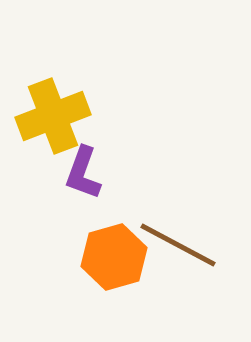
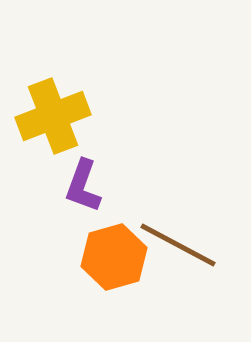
purple L-shape: moved 13 px down
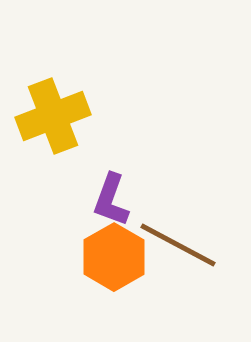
purple L-shape: moved 28 px right, 14 px down
orange hexagon: rotated 14 degrees counterclockwise
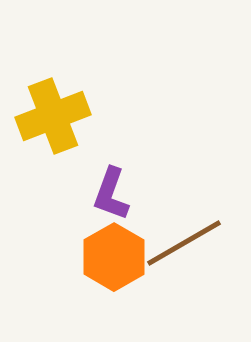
purple L-shape: moved 6 px up
brown line: moved 6 px right, 2 px up; rotated 58 degrees counterclockwise
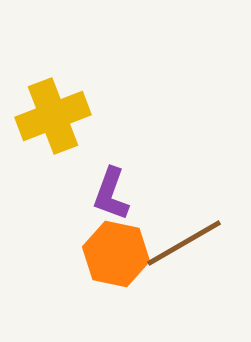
orange hexagon: moved 2 px right, 3 px up; rotated 18 degrees counterclockwise
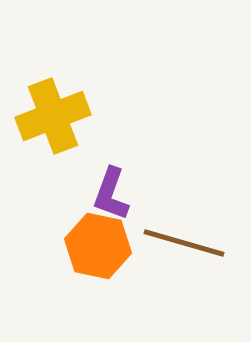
brown line: rotated 46 degrees clockwise
orange hexagon: moved 18 px left, 8 px up
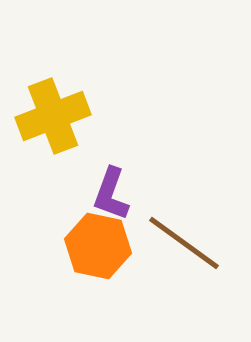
brown line: rotated 20 degrees clockwise
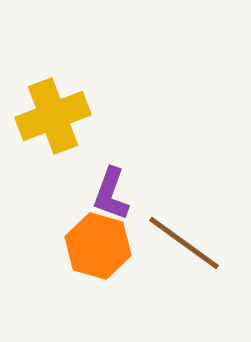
orange hexagon: rotated 4 degrees clockwise
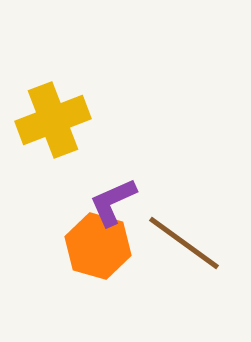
yellow cross: moved 4 px down
purple L-shape: moved 2 px right, 8 px down; rotated 46 degrees clockwise
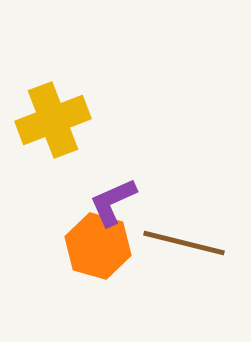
brown line: rotated 22 degrees counterclockwise
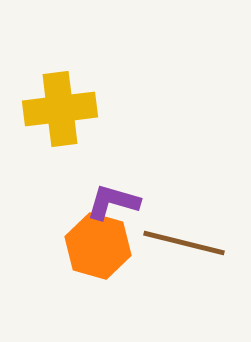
yellow cross: moved 7 px right, 11 px up; rotated 14 degrees clockwise
purple L-shape: rotated 40 degrees clockwise
